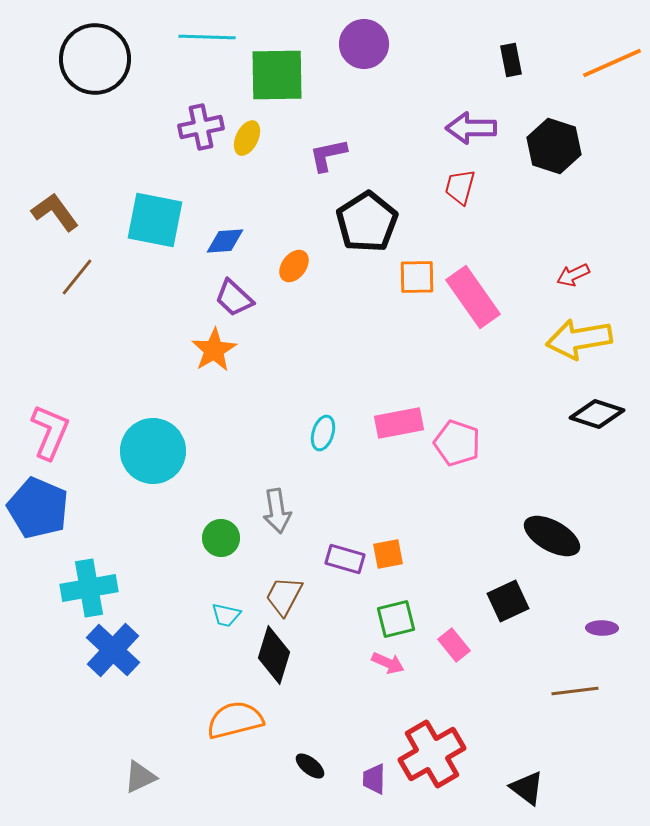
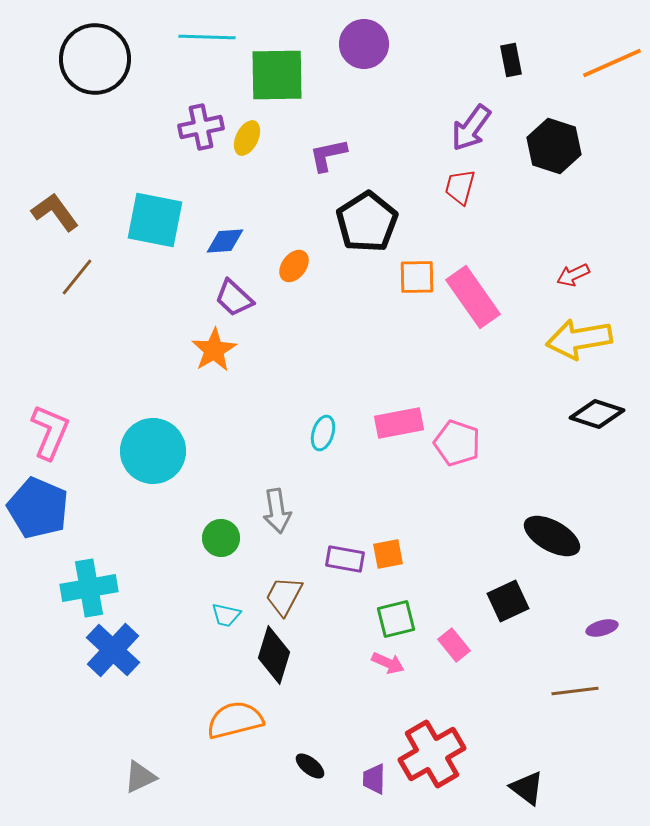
purple arrow at (471, 128): rotated 54 degrees counterclockwise
purple rectangle at (345, 559): rotated 6 degrees counterclockwise
purple ellipse at (602, 628): rotated 16 degrees counterclockwise
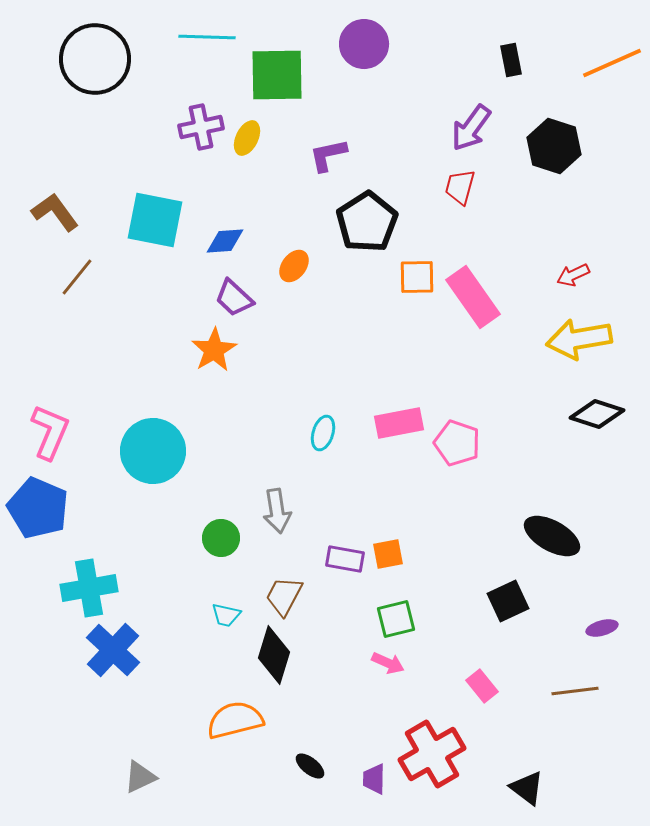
pink rectangle at (454, 645): moved 28 px right, 41 px down
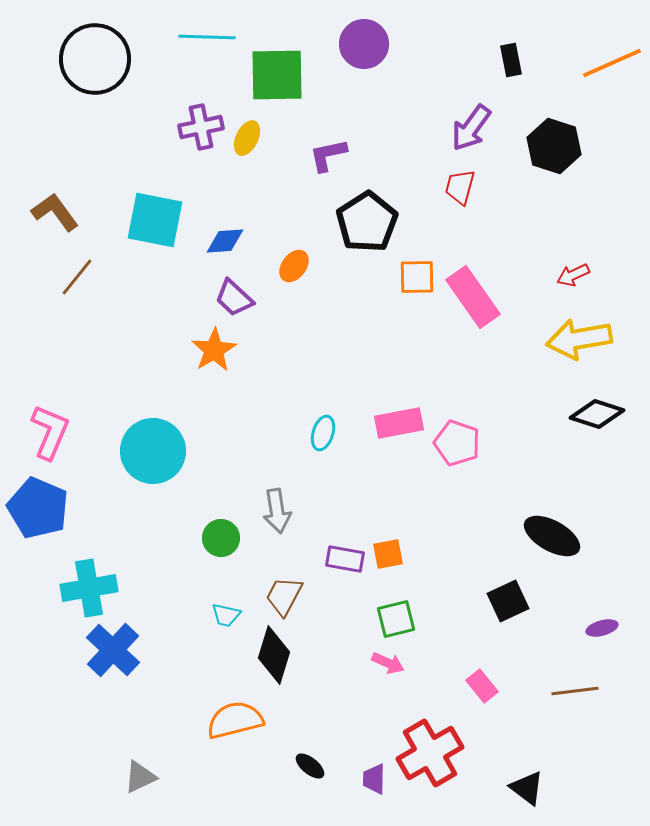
red cross at (432, 754): moved 2 px left, 1 px up
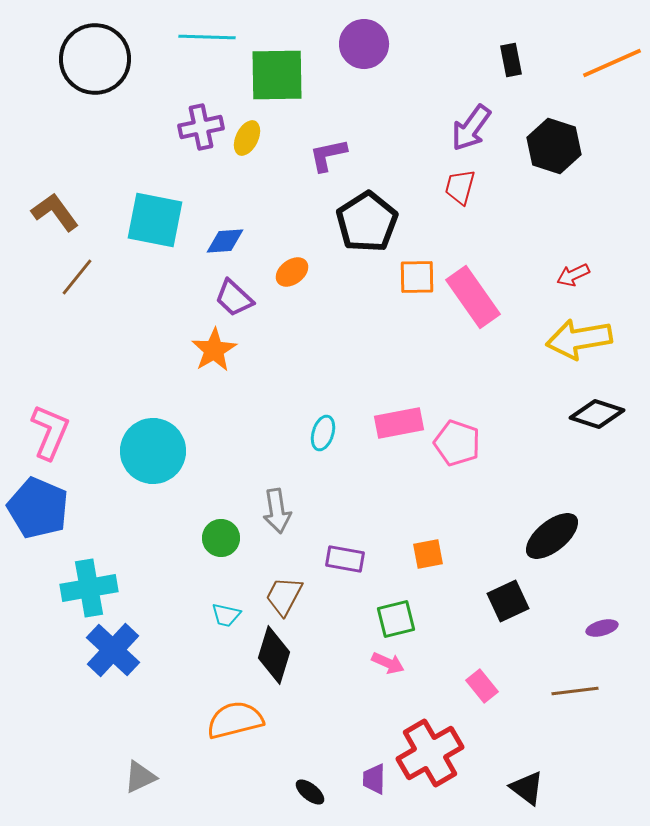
orange ellipse at (294, 266): moved 2 px left, 6 px down; rotated 16 degrees clockwise
black ellipse at (552, 536): rotated 68 degrees counterclockwise
orange square at (388, 554): moved 40 px right
black ellipse at (310, 766): moved 26 px down
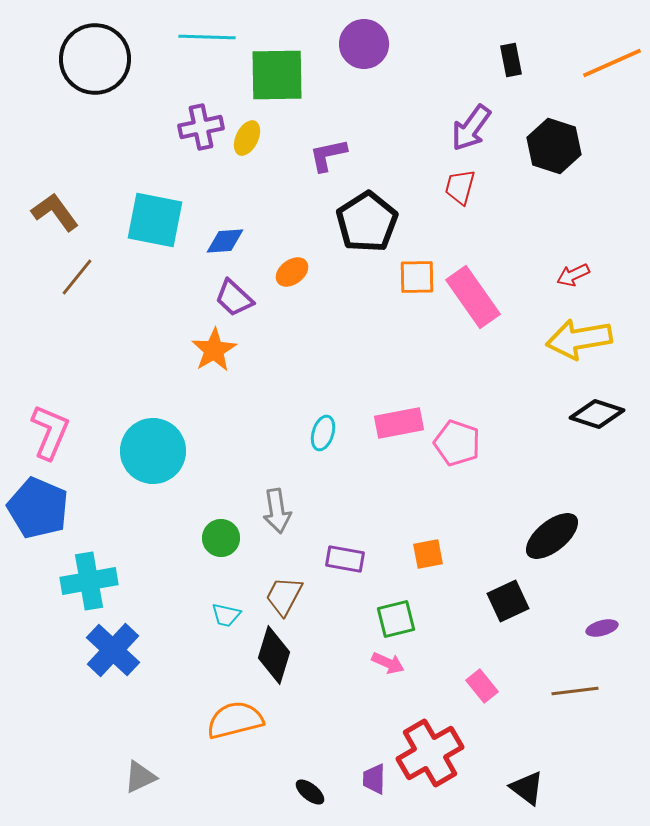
cyan cross at (89, 588): moved 7 px up
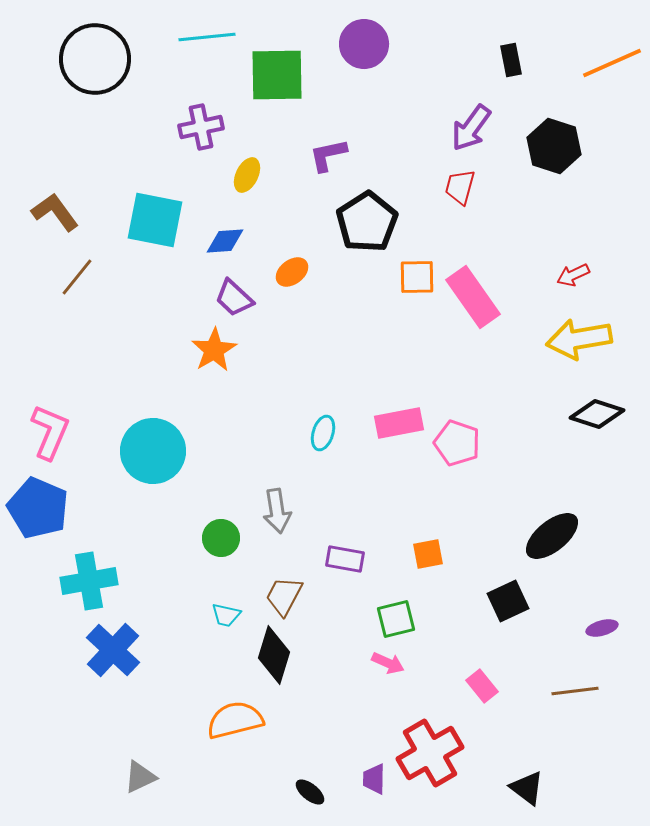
cyan line at (207, 37): rotated 8 degrees counterclockwise
yellow ellipse at (247, 138): moved 37 px down
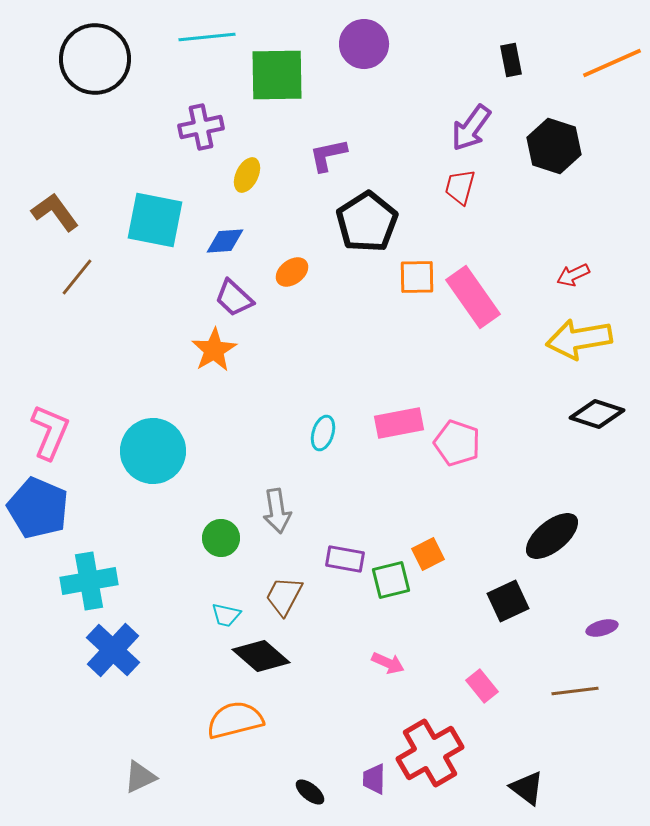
orange square at (428, 554): rotated 16 degrees counterclockwise
green square at (396, 619): moved 5 px left, 39 px up
black diamond at (274, 655): moved 13 px left, 1 px down; rotated 66 degrees counterclockwise
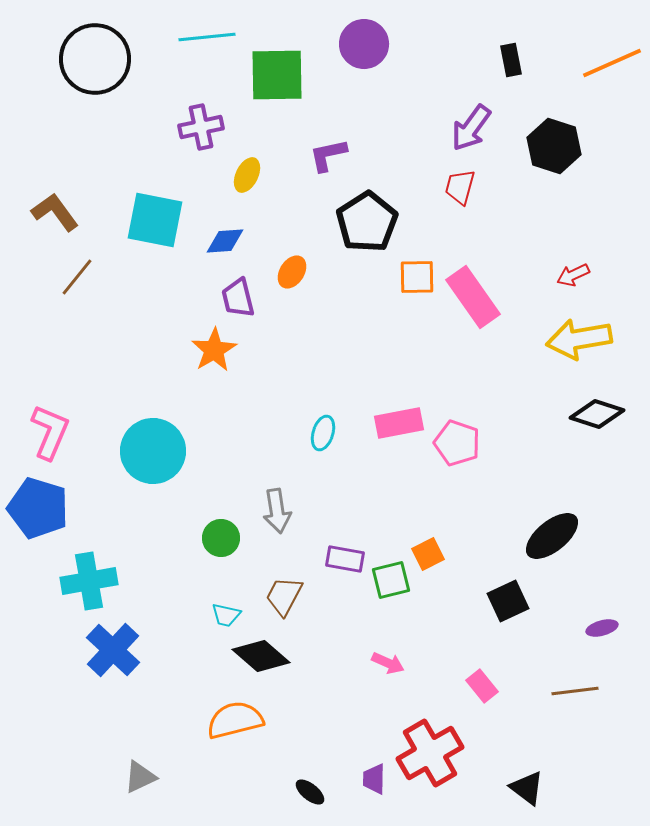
orange ellipse at (292, 272): rotated 20 degrees counterclockwise
purple trapezoid at (234, 298): moved 4 px right; rotated 33 degrees clockwise
blue pentagon at (38, 508): rotated 6 degrees counterclockwise
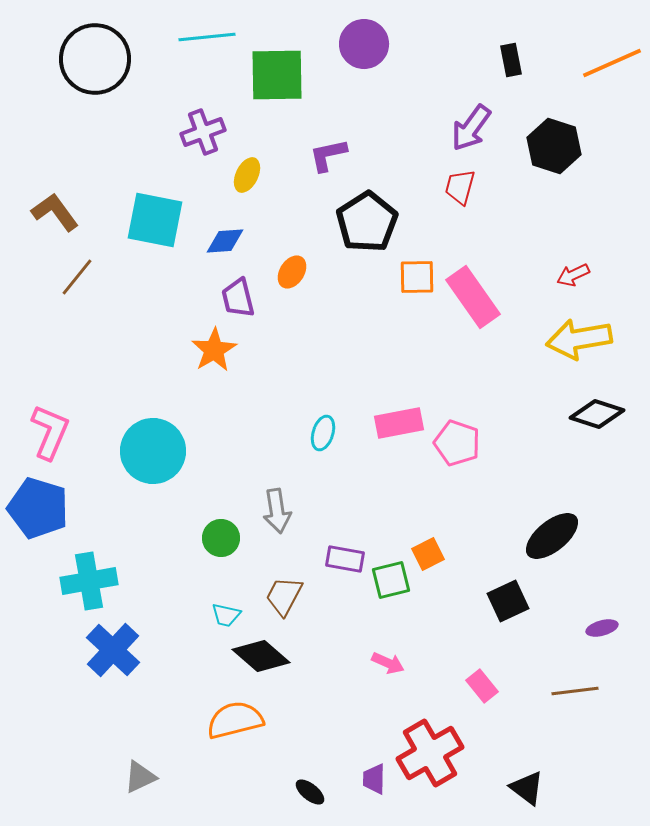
purple cross at (201, 127): moved 2 px right, 5 px down; rotated 9 degrees counterclockwise
